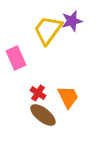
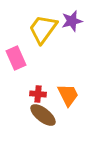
yellow trapezoid: moved 5 px left, 1 px up
red cross: moved 1 px down; rotated 28 degrees counterclockwise
orange trapezoid: moved 2 px up
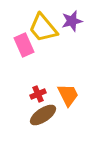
yellow trapezoid: moved 1 px up; rotated 76 degrees counterclockwise
pink rectangle: moved 8 px right, 13 px up
red cross: rotated 28 degrees counterclockwise
brown ellipse: rotated 72 degrees counterclockwise
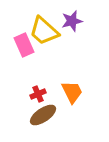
yellow trapezoid: moved 1 px right, 3 px down; rotated 8 degrees counterclockwise
orange trapezoid: moved 4 px right, 3 px up
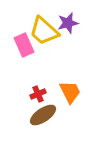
purple star: moved 4 px left, 2 px down
orange trapezoid: moved 2 px left
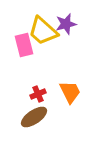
purple star: moved 2 px left, 1 px down
yellow trapezoid: moved 1 px left
pink rectangle: rotated 10 degrees clockwise
brown ellipse: moved 9 px left, 2 px down
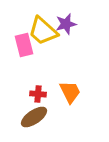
red cross: rotated 28 degrees clockwise
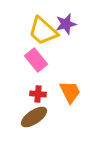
pink rectangle: moved 12 px right, 15 px down; rotated 25 degrees counterclockwise
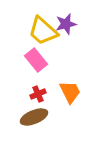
red cross: rotated 28 degrees counterclockwise
brown ellipse: rotated 12 degrees clockwise
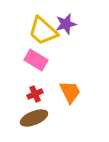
pink rectangle: rotated 20 degrees counterclockwise
red cross: moved 3 px left
brown ellipse: moved 1 px down
